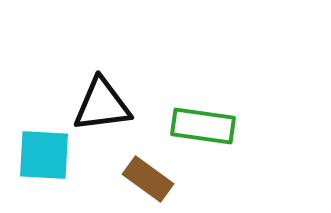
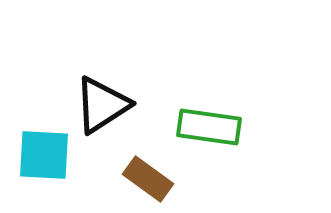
black triangle: rotated 26 degrees counterclockwise
green rectangle: moved 6 px right, 1 px down
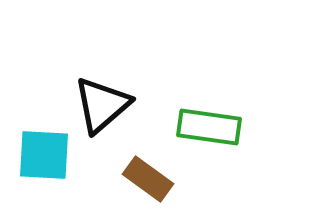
black triangle: rotated 8 degrees counterclockwise
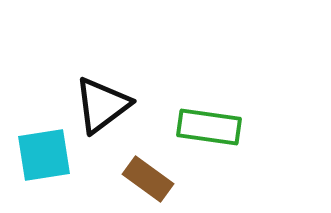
black triangle: rotated 4 degrees clockwise
cyan square: rotated 12 degrees counterclockwise
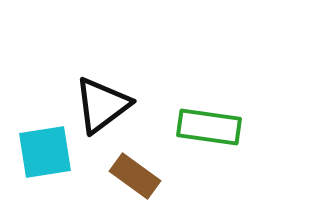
cyan square: moved 1 px right, 3 px up
brown rectangle: moved 13 px left, 3 px up
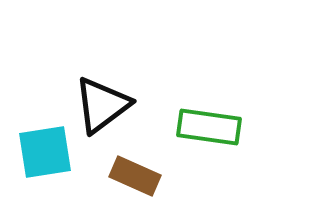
brown rectangle: rotated 12 degrees counterclockwise
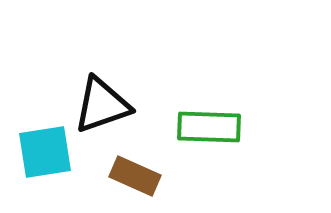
black triangle: rotated 18 degrees clockwise
green rectangle: rotated 6 degrees counterclockwise
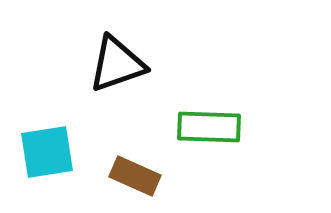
black triangle: moved 15 px right, 41 px up
cyan square: moved 2 px right
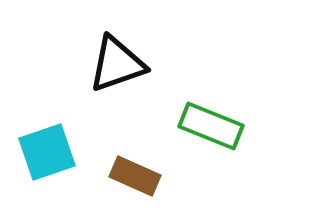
green rectangle: moved 2 px right, 1 px up; rotated 20 degrees clockwise
cyan square: rotated 10 degrees counterclockwise
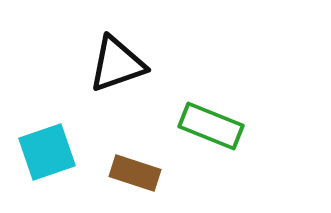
brown rectangle: moved 3 px up; rotated 6 degrees counterclockwise
